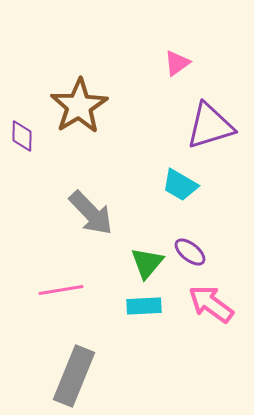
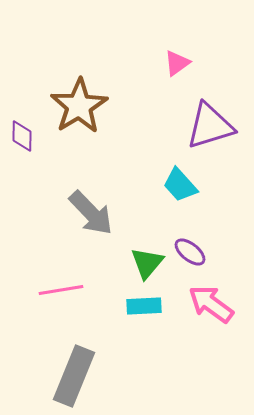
cyan trapezoid: rotated 18 degrees clockwise
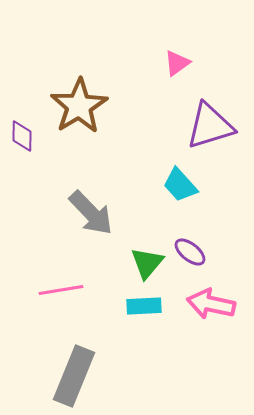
pink arrow: rotated 24 degrees counterclockwise
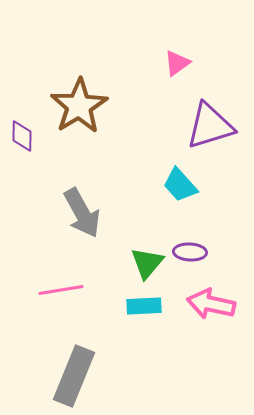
gray arrow: moved 9 px left; rotated 15 degrees clockwise
purple ellipse: rotated 36 degrees counterclockwise
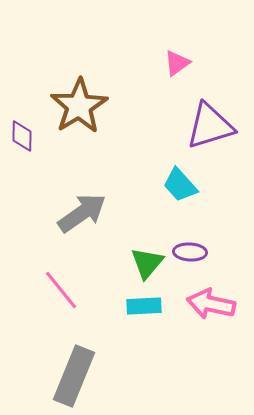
gray arrow: rotated 96 degrees counterclockwise
pink line: rotated 60 degrees clockwise
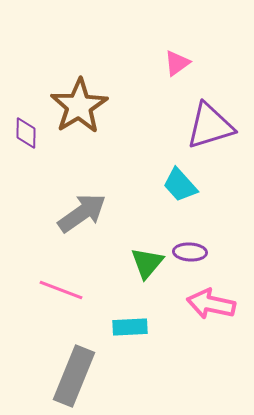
purple diamond: moved 4 px right, 3 px up
pink line: rotated 30 degrees counterclockwise
cyan rectangle: moved 14 px left, 21 px down
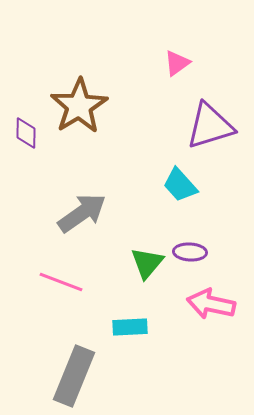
pink line: moved 8 px up
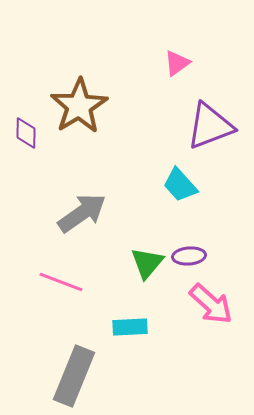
purple triangle: rotated 4 degrees counterclockwise
purple ellipse: moved 1 px left, 4 px down; rotated 8 degrees counterclockwise
pink arrow: rotated 150 degrees counterclockwise
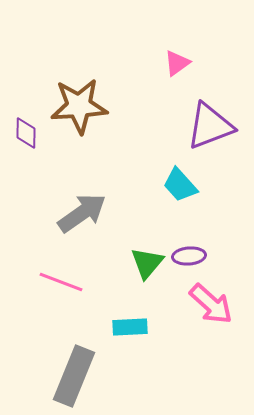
brown star: rotated 28 degrees clockwise
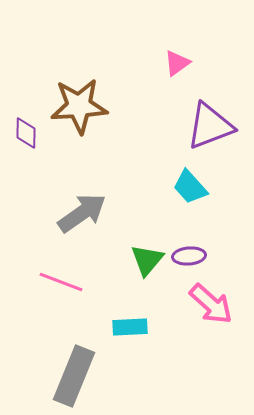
cyan trapezoid: moved 10 px right, 2 px down
green triangle: moved 3 px up
